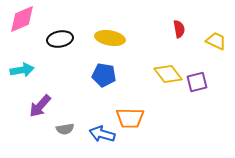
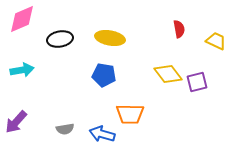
purple arrow: moved 24 px left, 16 px down
orange trapezoid: moved 4 px up
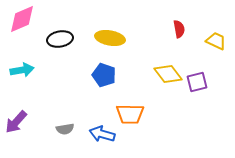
blue pentagon: rotated 10 degrees clockwise
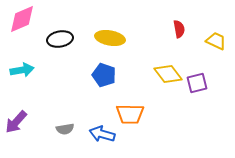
purple square: moved 1 px down
